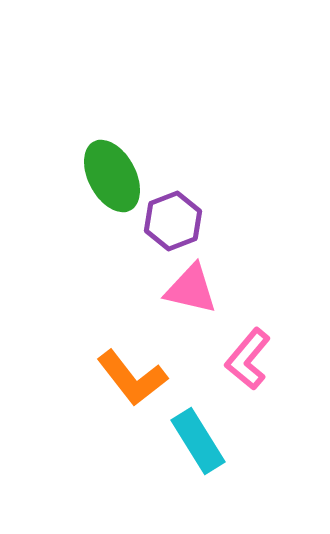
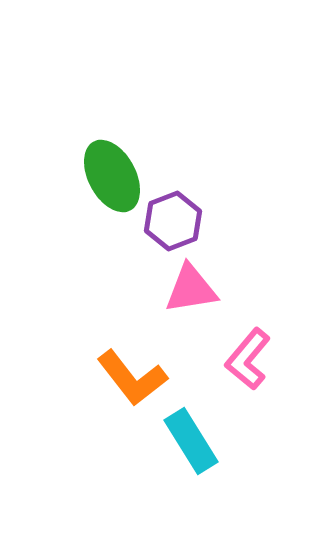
pink triangle: rotated 22 degrees counterclockwise
cyan rectangle: moved 7 px left
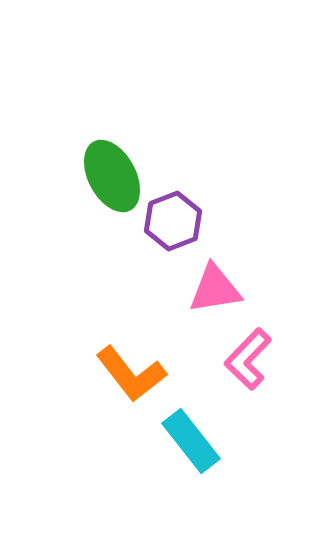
pink triangle: moved 24 px right
pink L-shape: rotated 4 degrees clockwise
orange L-shape: moved 1 px left, 4 px up
cyan rectangle: rotated 6 degrees counterclockwise
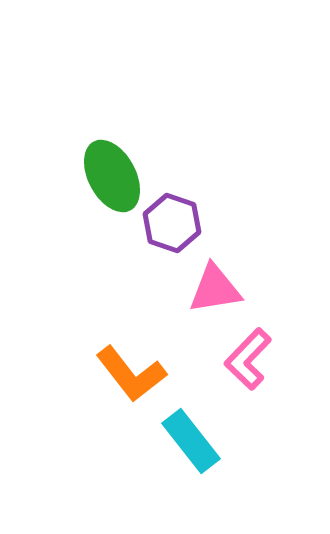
purple hexagon: moved 1 px left, 2 px down; rotated 20 degrees counterclockwise
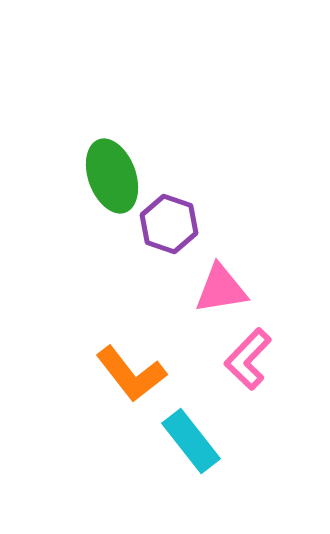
green ellipse: rotated 8 degrees clockwise
purple hexagon: moved 3 px left, 1 px down
pink triangle: moved 6 px right
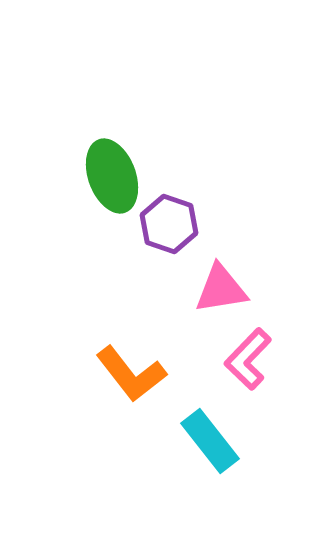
cyan rectangle: moved 19 px right
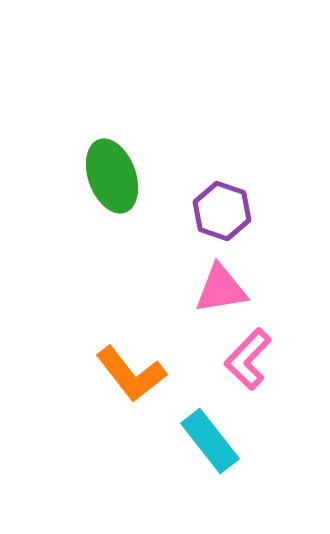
purple hexagon: moved 53 px right, 13 px up
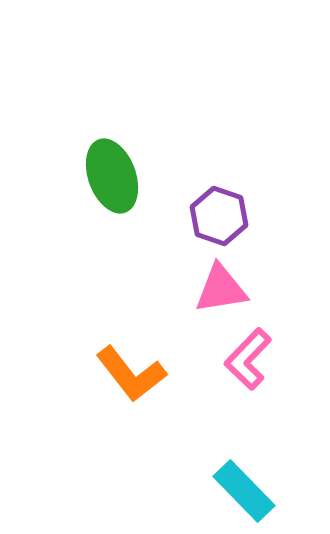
purple hexagon: moved 3 px left, 5 px down
cyan rectangle: moved 34 px right, 50 px down; rotated 6 degrees counterclockwise
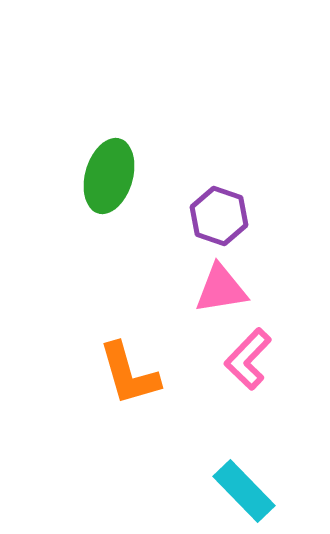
green ellipse: moved 3 px left; rotated 36 degrees clockwise
orange L-shape: moved 2 px left; rotated 22 degrees clockwise
